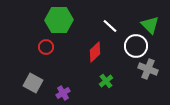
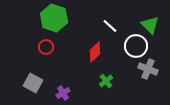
green hexagon: moved 5 px left, 2 px up; rotated 20 degrees clockwise
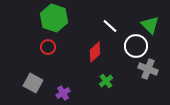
red circle: moved 2 px right
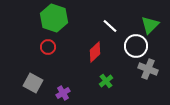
green triangle: rotated 30 degrees clockwise
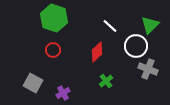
red circle: moved 5 px right, 3 px down
red diamond: moved 2 px right
